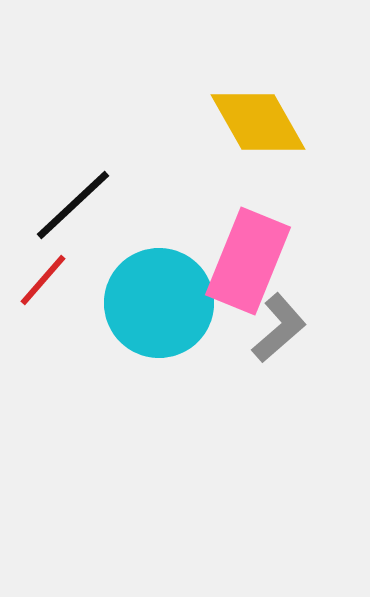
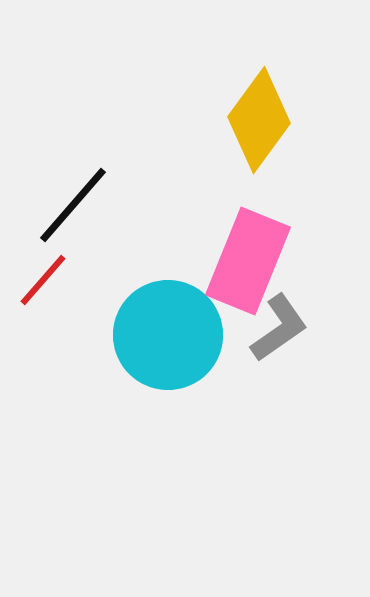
yellow diamond: moved 1 px right, 2 px up; rotated 66 degrees clockwise
black line: rotated 6 degrees counterclockwise
cyan circle: moved 9 px right, 32 px down
gray L-shape: rotated 6 degrees clockwise
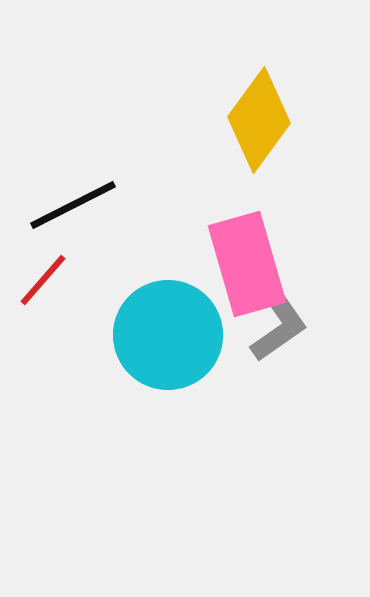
black line: rotated 22 degrees clockwise
pink rectangle: moved 1 px left, 3 px down; rotated 38 degrees counterclockwise
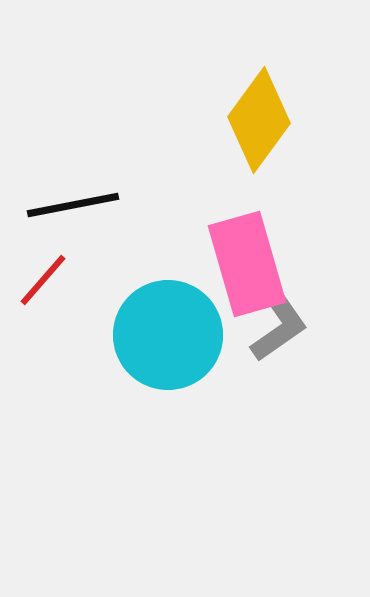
black line: rotated 16 degrees clockwise
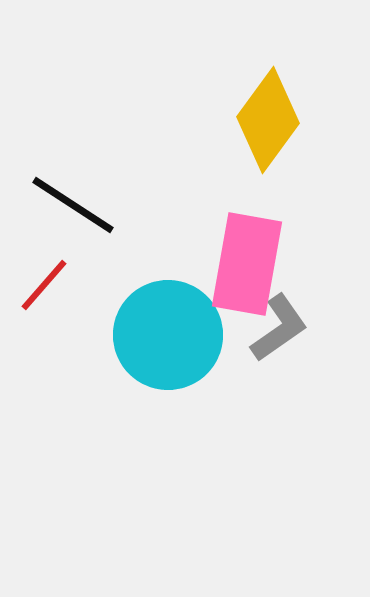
yellow diamond: moved 9 px right
black line: rotated 44 degrees clockwise
pink rectangle: rotated 26 degrees clockwise
red line: moved 1 px right, 5 px down
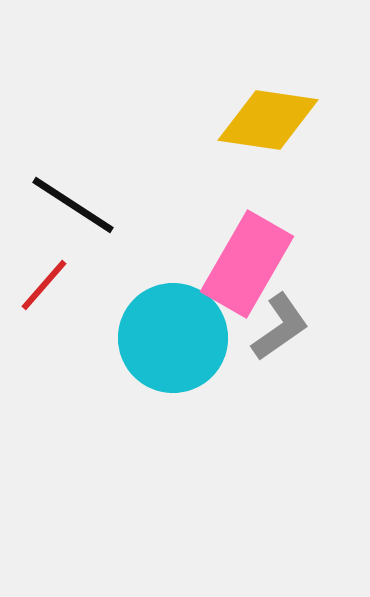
yellow diamond: rotated 62 degrees clockwise
pink rectangle: rotated 20 degrees clockwise
gray L-shape: moved 1 px right, 1 px up
cyan circle: moved 5 px right, 3 px down
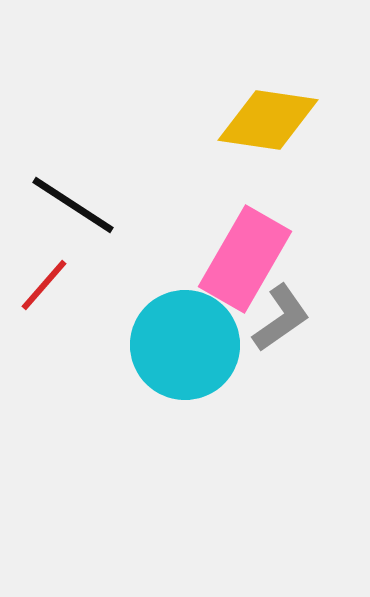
pink rectangle: moved 2 px left, 5 px up
gray L-shape: moved 1 px right, 9 px up
cyan circle: moved 12 px right, 7 px down
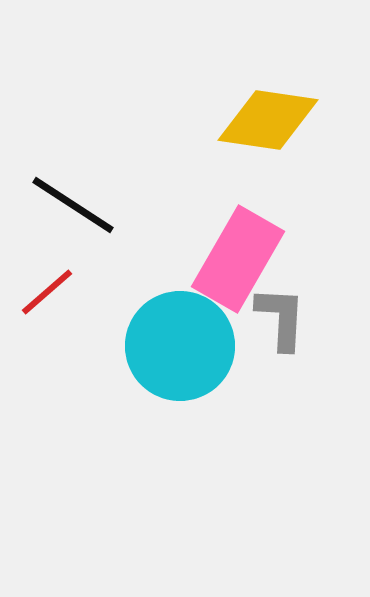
pink rectangle: moved 7 px left
red line: moved 3 px right, 7 px down; rotated 8 degrees clockwise
gray L-shape: rotated 52 degrees counterclockwise
cyan circle: moved 5 px left, 1 px down
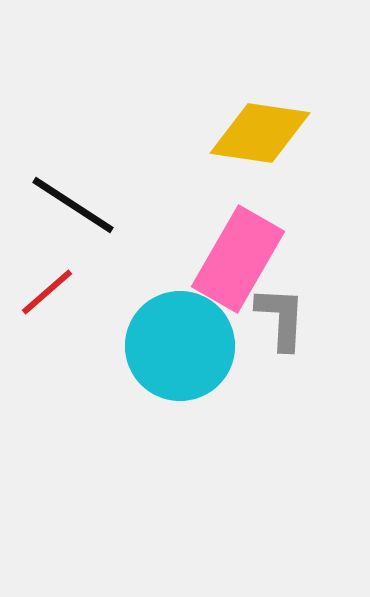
yellow diamond: moved 8 px left, 13 px down
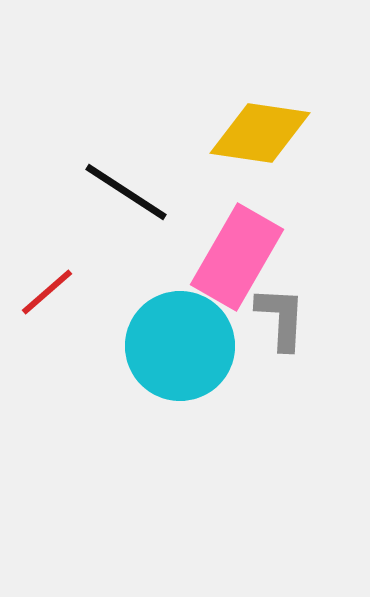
black line: moved 53 px right, 13 px up
pink rectangle: moved 1 px left, 2 px up
